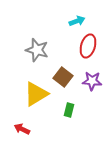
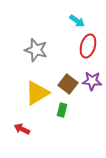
cyan arrow: rotated 56 degrees clockwise
gray star: moved 1 px left
brown square: moved 5 px right, 7 px down
yellow triangle: moved 1 px right, 1 px up
green rectangle: moved 7 px left
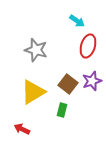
purple star: rotated 24 degrees counterclockwise
yellow triangle: moved 4 px left, 1 px up
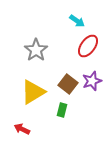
red ellipse: rotated 20 degrees clockwise
gray star: rotated 20 degrees clockwise
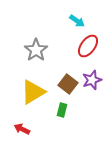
purple star: moved 1 px up
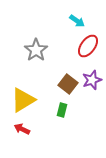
yellow triangle: moved 10 px left, 8 px down
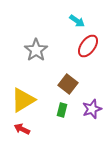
purple star: moved 29 px down
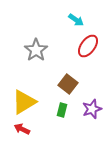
cyan arrow: moved 1 px left, 1 px up
yellow triangle: moved 1 px right, 2 px down
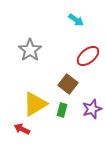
red ellipse: moved 10 px down; rotated 15 degrees clockwise
gray star: moved 6 px left
yellow triangle: moved 11 px right, 2 px down
